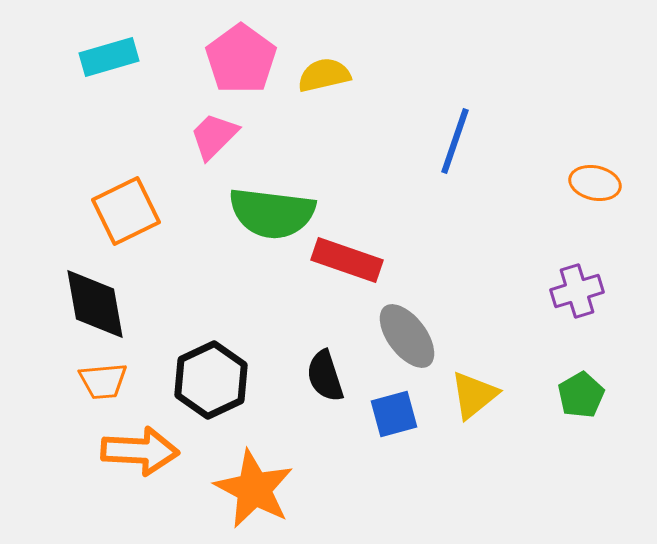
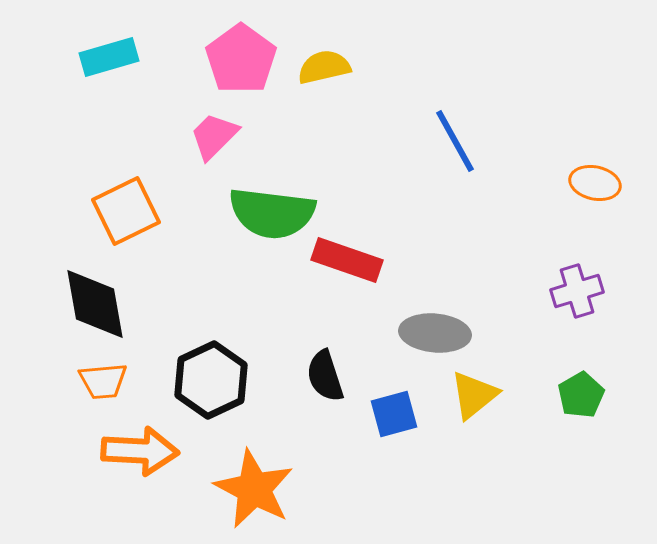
yellow semicircle: moved 8 px up
blue line: rotated 48 degrees counterclockwise
gray ellipse: moved 28 px right, 3 px up; rotated 48 degrees counterclockwise
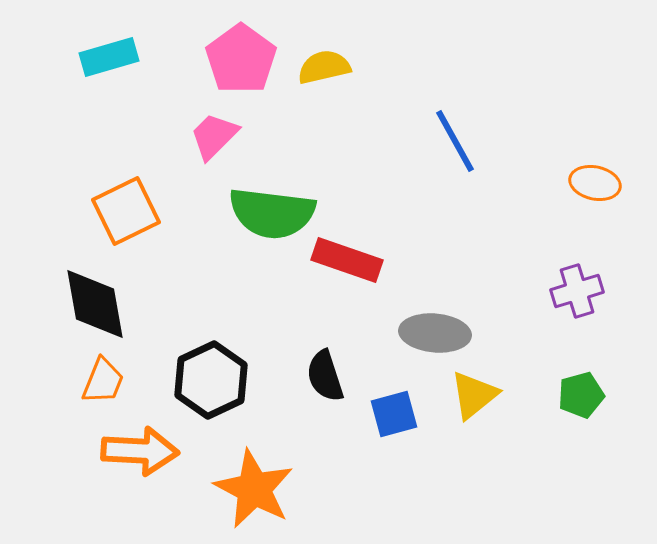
orange trapezoid: rotated 63 degrees counterclockwise
green pentagon: rotated 15 degrees clockwise
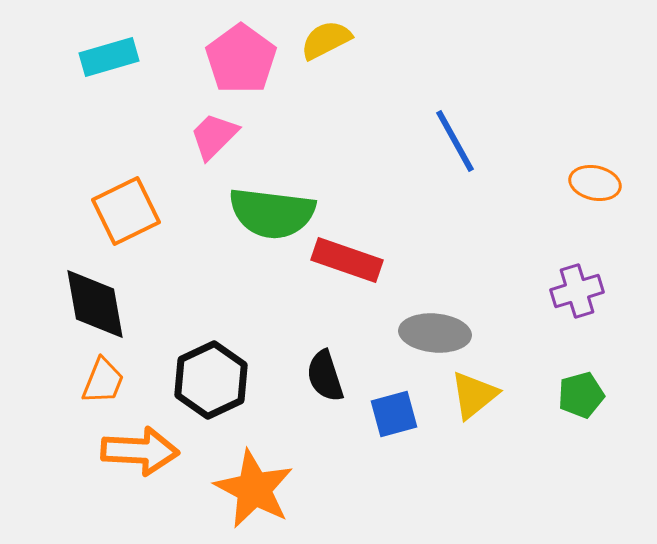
yellow semicircle: moved 2 px right, 27 px up; rotated 14 degrees counterclockwise
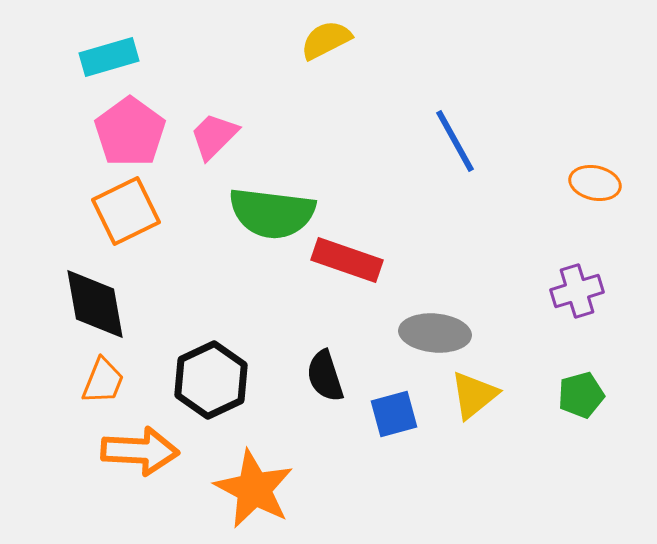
pink pentagon: moved 111 px left, 73 px down
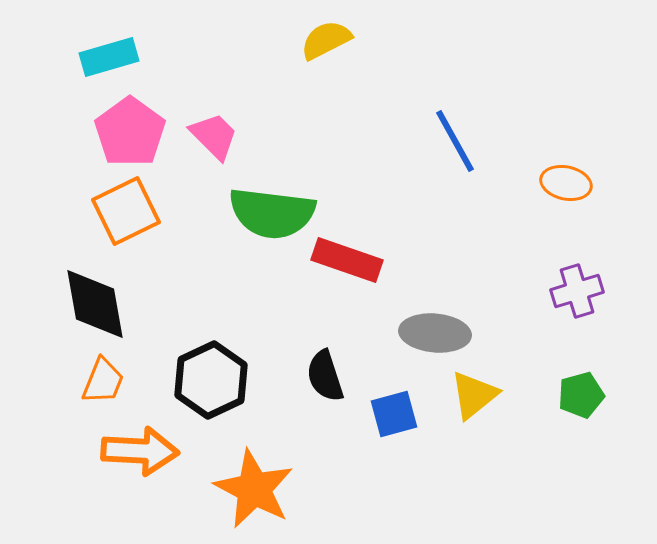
pink trapezoid: rotated 90 degrees clockwise
orange ellipse: moved 29 px left
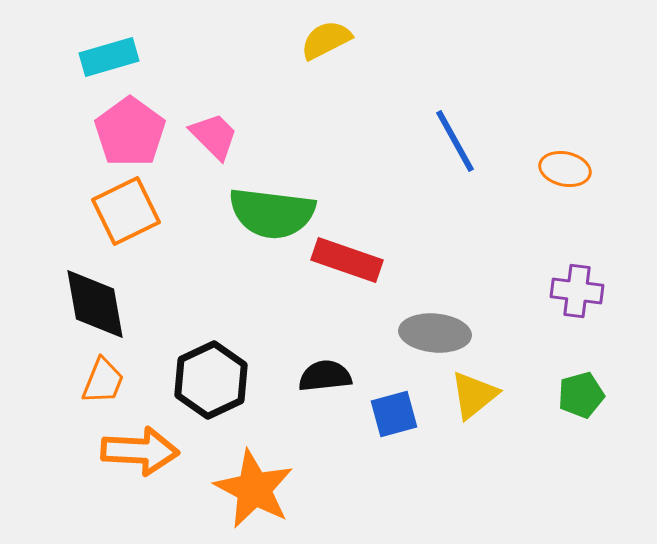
orange ellipse: moved 1 px left, 14 px up
purple cross: rotated 24 degrees clockwise
black semicircle: rotated 102 degrees clockwise
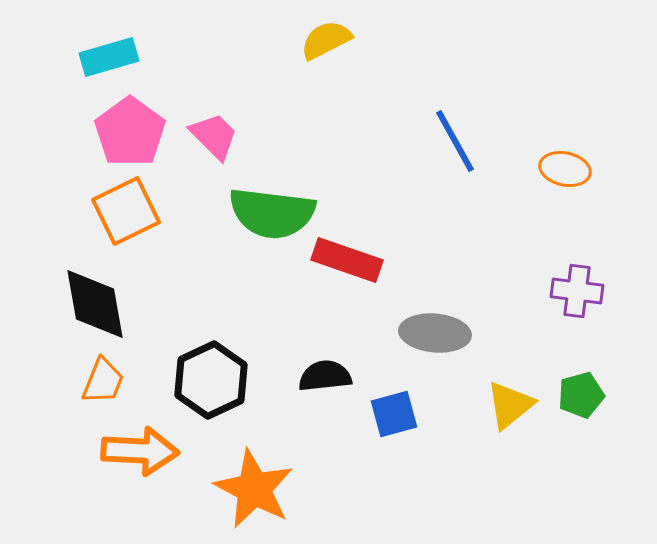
yellow triangle: moved 36 px right, 10 px down
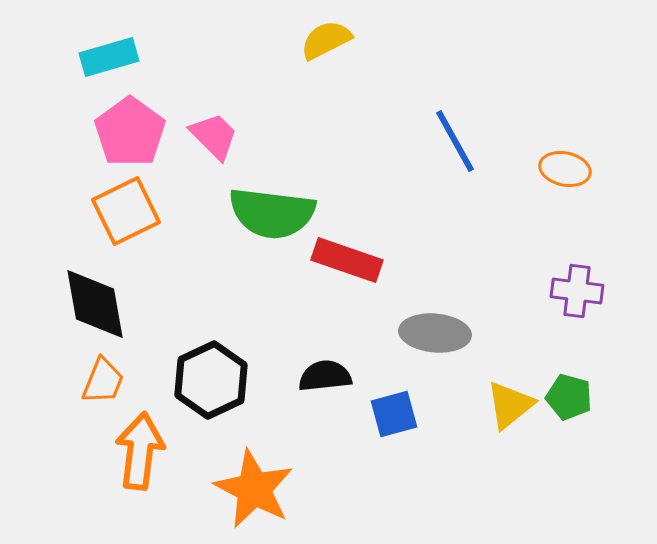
green pentagon: moved 12 px left, 2 px down; rotated 30 degrees clockwise
orange arrow: rotated 86 degrees counterclockwise
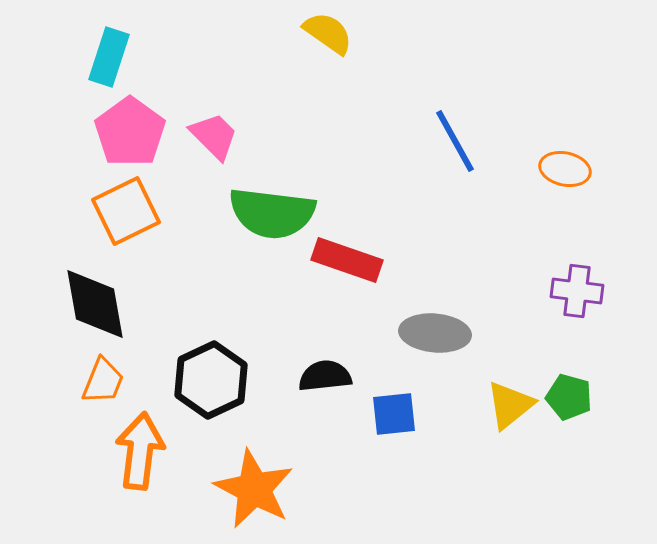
yellow semicircle: moved 2 px right, 7 px up; rotated 62 degrees clockwise
cyan rectangle: rotated 56 degrees counterclockwise
blue square: rotated 9 degrees clockwise
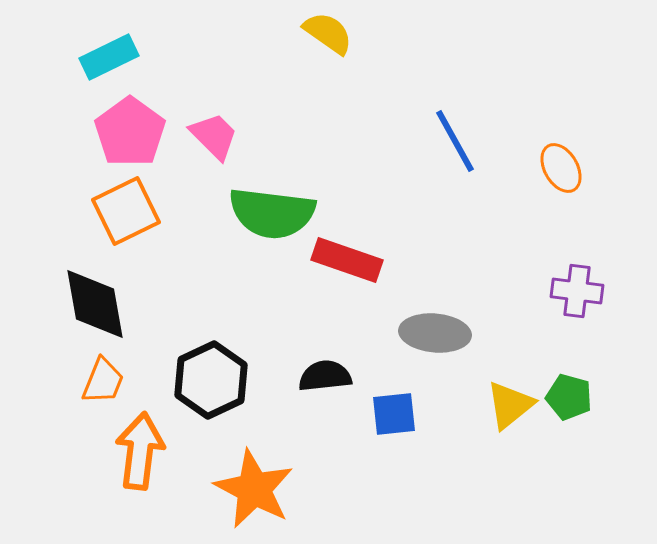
cyan rectangle: rotated 46 degrees clockwise
orange ellipse: moved 4 px left, 1 px up; rotated 48 degrees clockwise
